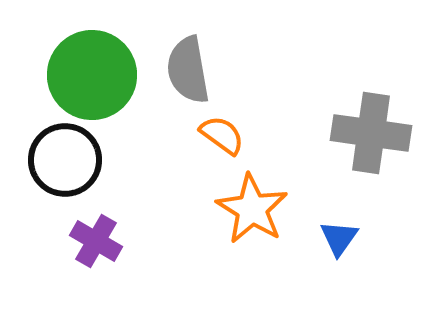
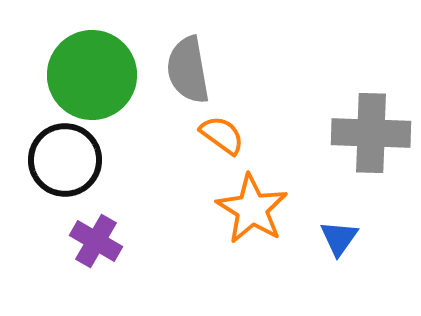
gray cross: rotated 6 degrees counterclockwise
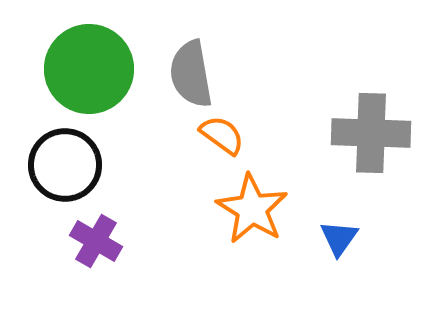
gray semicircle: moved 3 px right, 4 px down
green circle: moved 3 px left, 6 px up
black circle: moved 5 px down
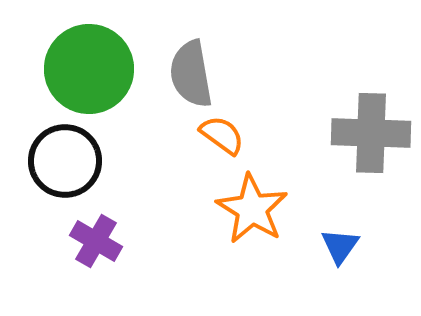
black circle: moved 4 px up
blue triangle: moved 1 px right, 8 px down
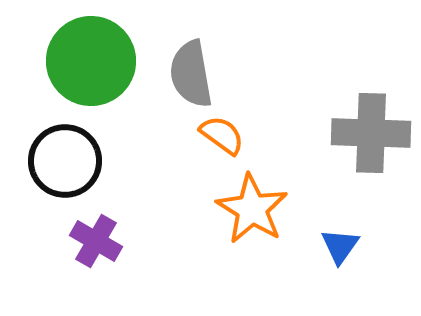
green circle: moved 2 px right, 8 px up
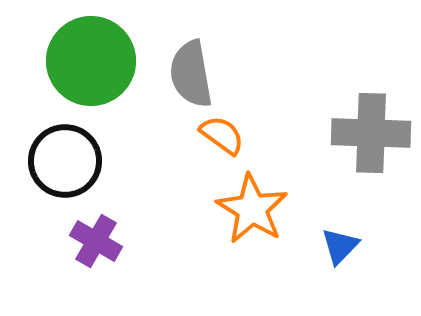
blue triangle: rotated 9 degrees clockwise
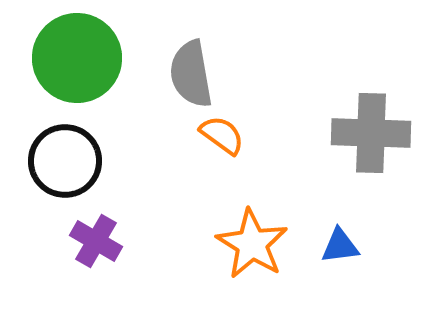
green circle: moved 14 px left, 3 px up
orange star: moved 35 px down
blue triangle: rotated 39 degrees clockwise
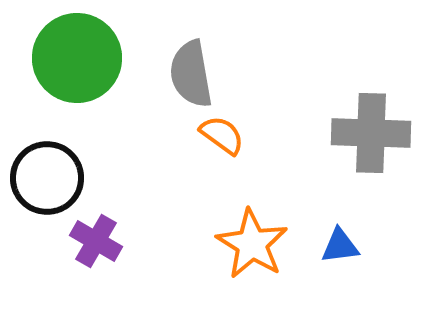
black circle: moved 18 px left, 17 px down
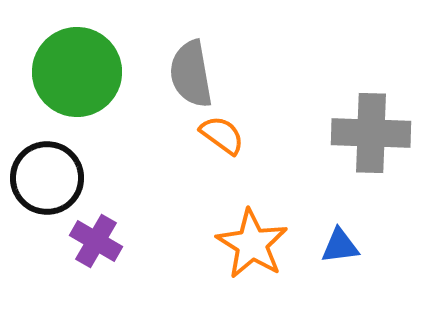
green circle: moved 14 px down
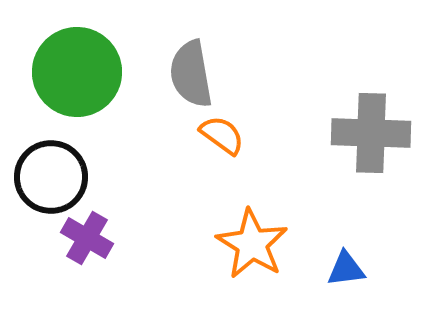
black circle: moved 4 px right, 1 px up
purple cross: moved 9 px left, 3 px up
blue triangle: moved 6 px right, 23 px down
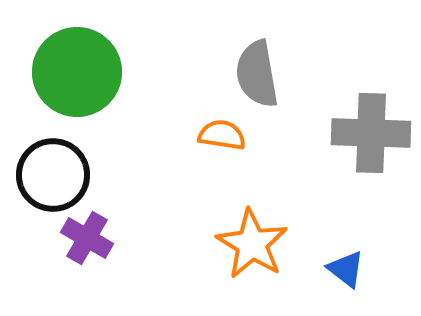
gray semicircle: moved 66 px right
orange semicircle: rotated 27 degrees counterclockwise
black circle: moved 2 px right, 2 px up
blue triangle: rotated 45 degrees clockwise
